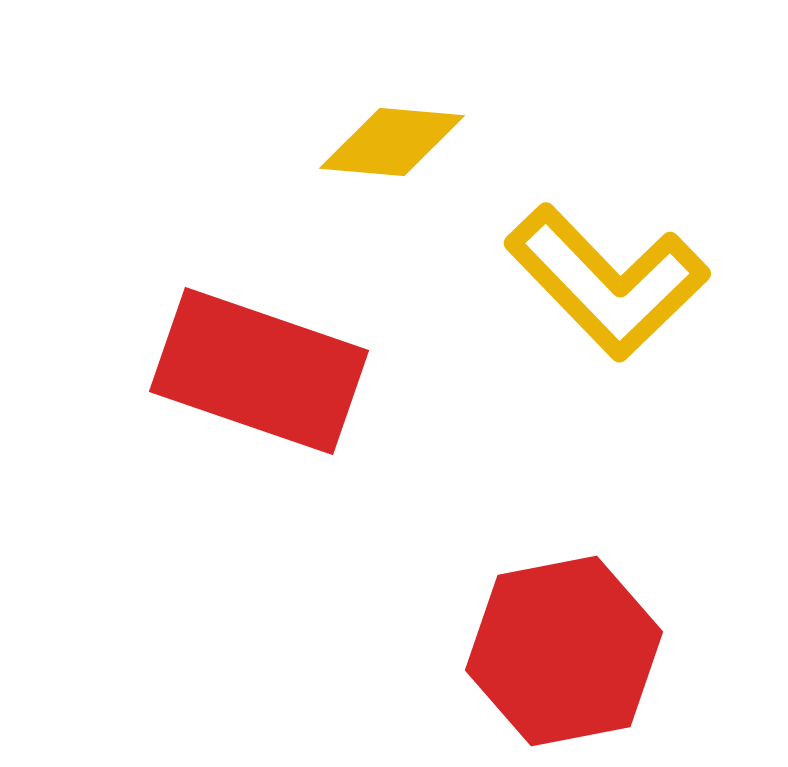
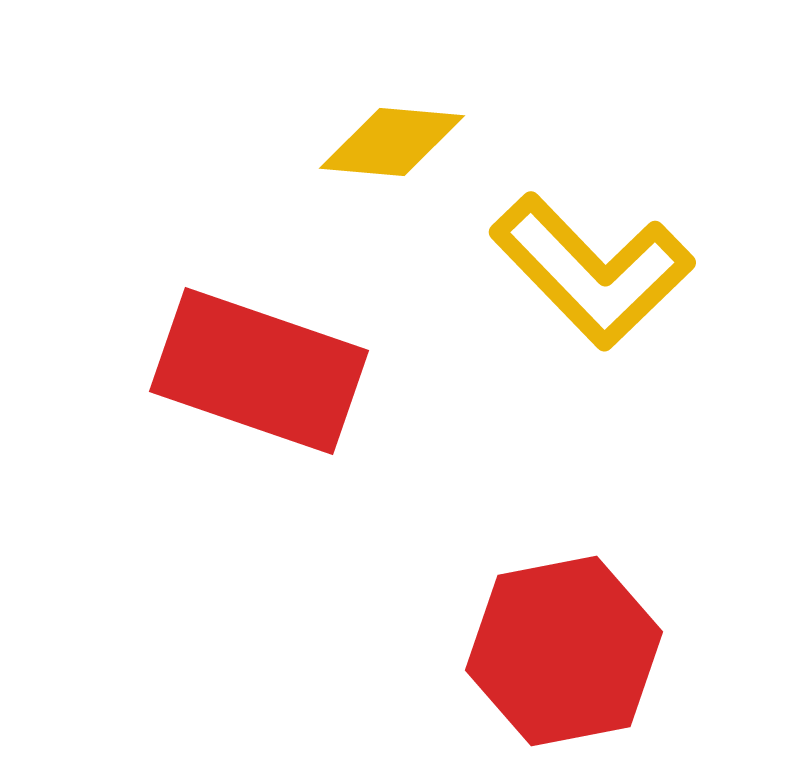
yellow L-shape: moved 15 px left, 11 px up
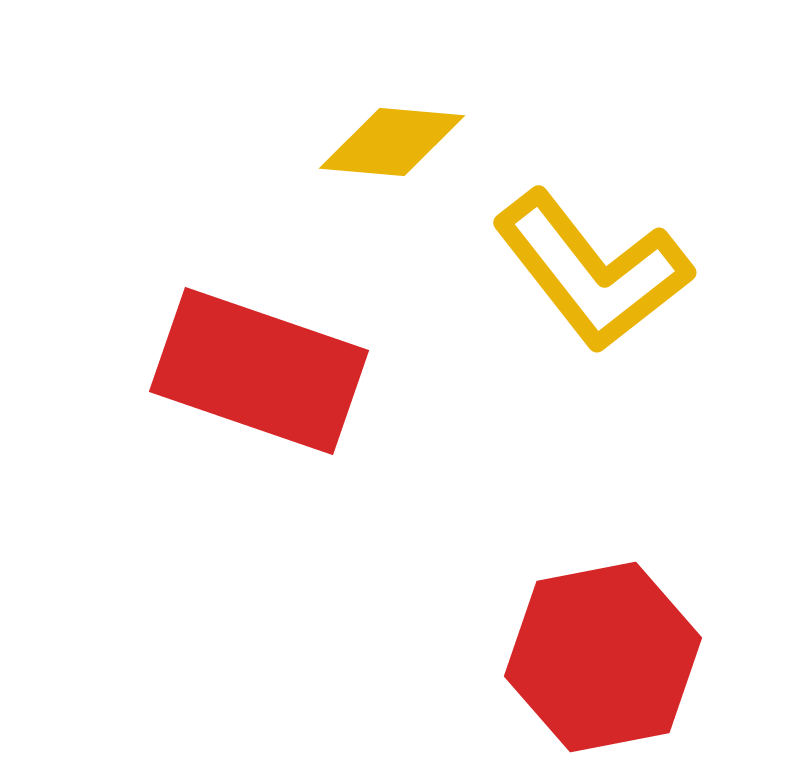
yellow L-shape: rotated 6 degrees clockwise
red hexagon: moved 39 px right, 6 px down
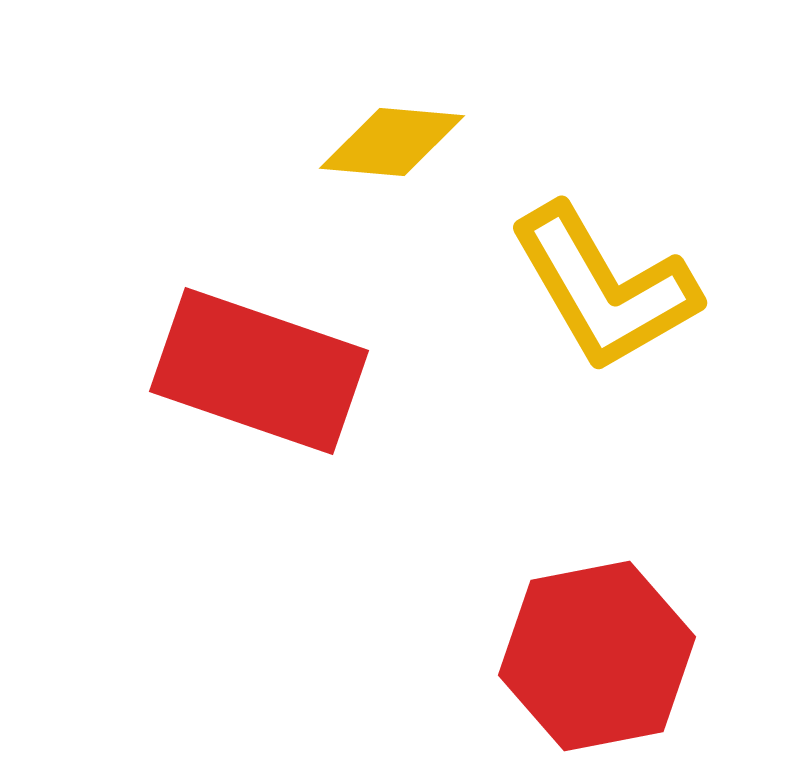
yellow L-shape: moved 12 px right, 17 px down; rotated 8 degrees clockwise
red hexagon: moved 6 px left, 1 px up
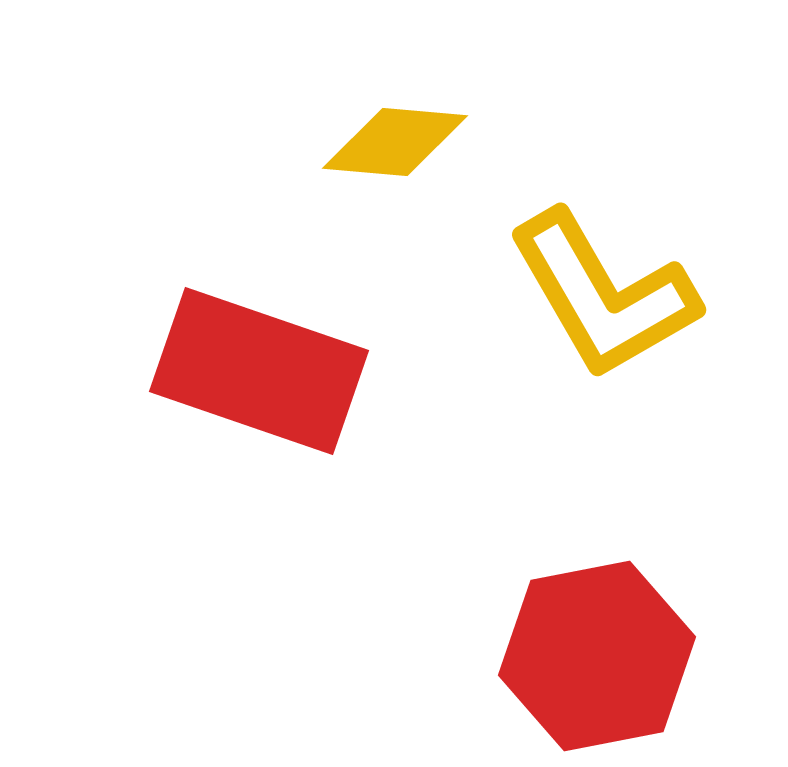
yellow diamond: moved 3 px right
yellow L-shape: moved 1 px left, 7 px down
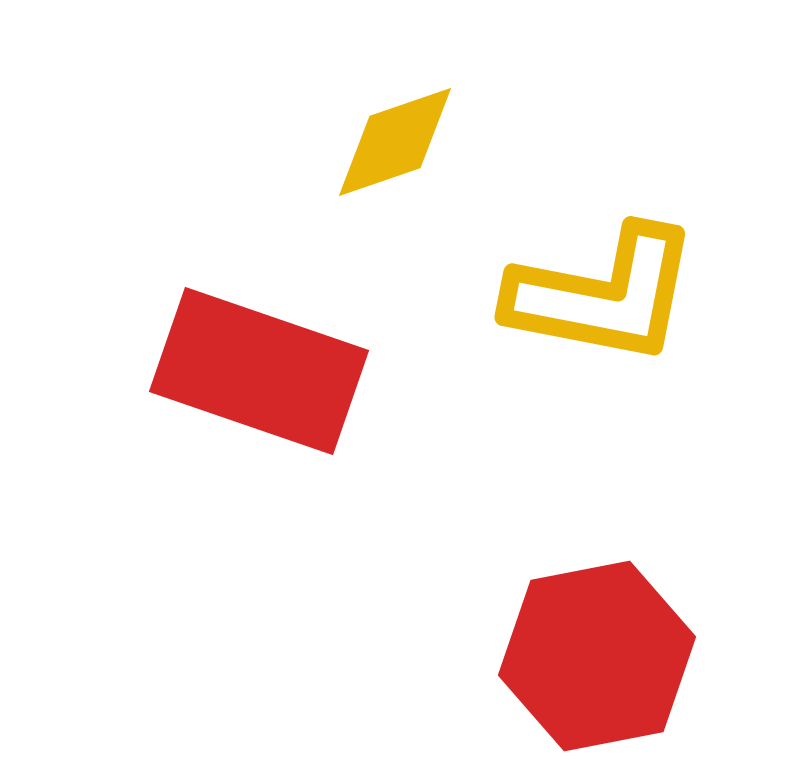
yellow diamond: rotated 24 degrees counterclockwise
yellow L-shape: rotated 49 degrees counterclockwise
